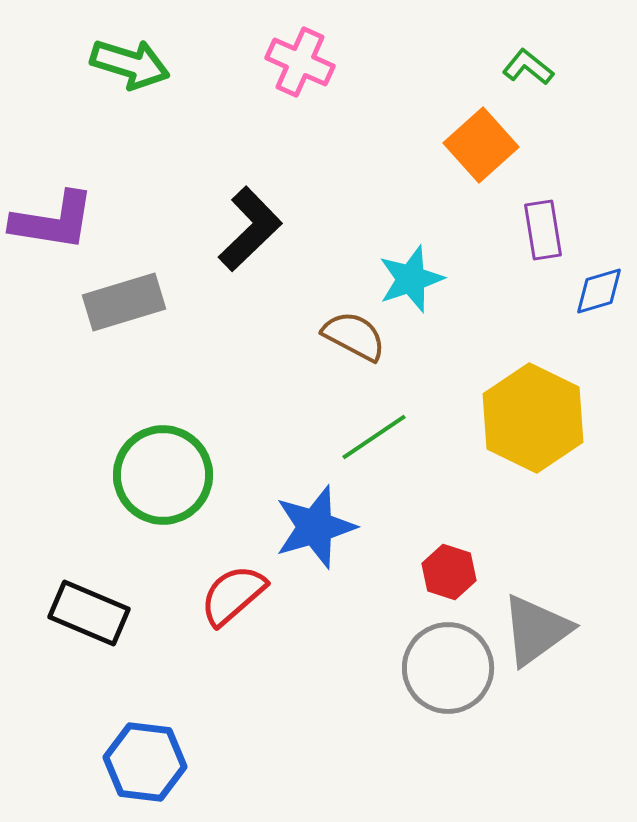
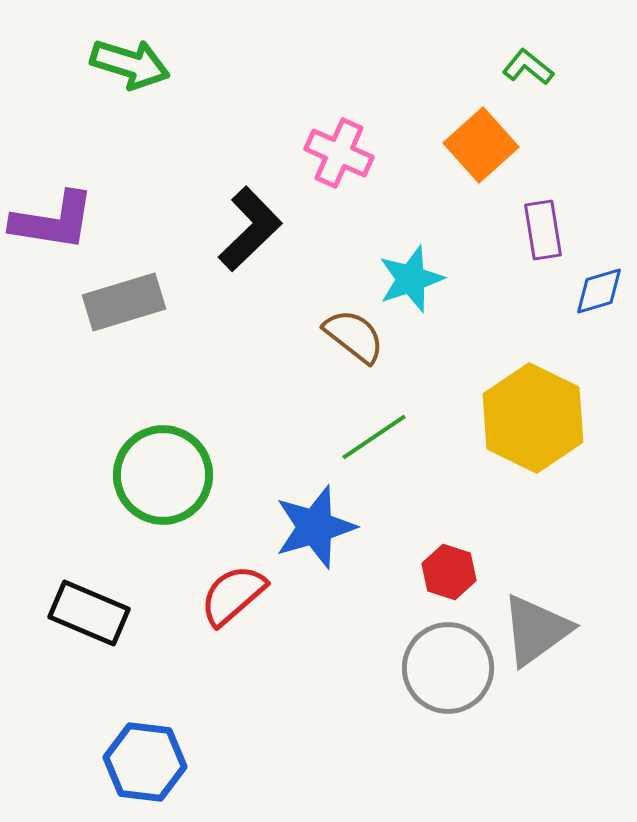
pink cross: moved 39 px right, 91 px down
brown semicircle: rotated 10 degrees clockwise
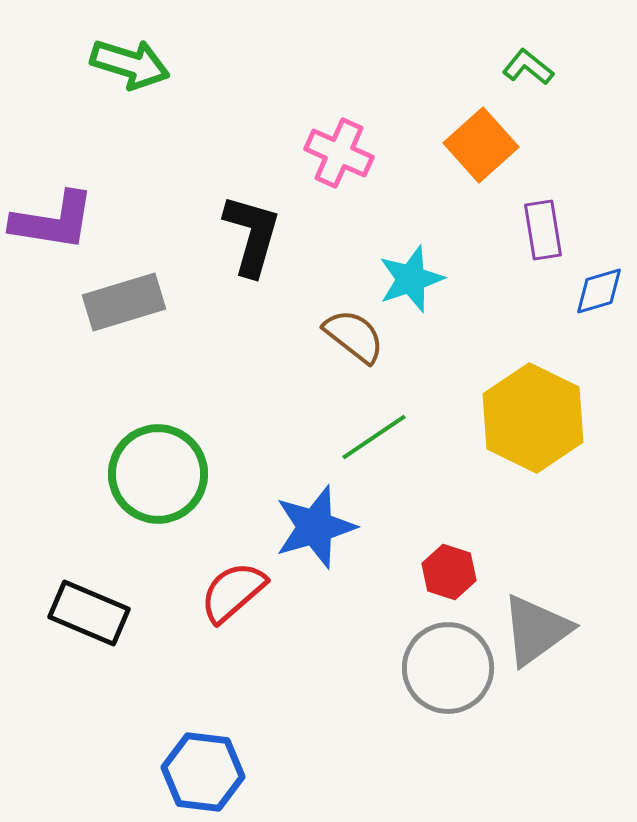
black L-shape: moved 2 px right, 6 px down; rotated 30 degrees counterclockwise
green circle: moved 5 px left, 1 px up
red semicircle: moved 3 px up
blue hexagon: moved 58 px right, 10 px down
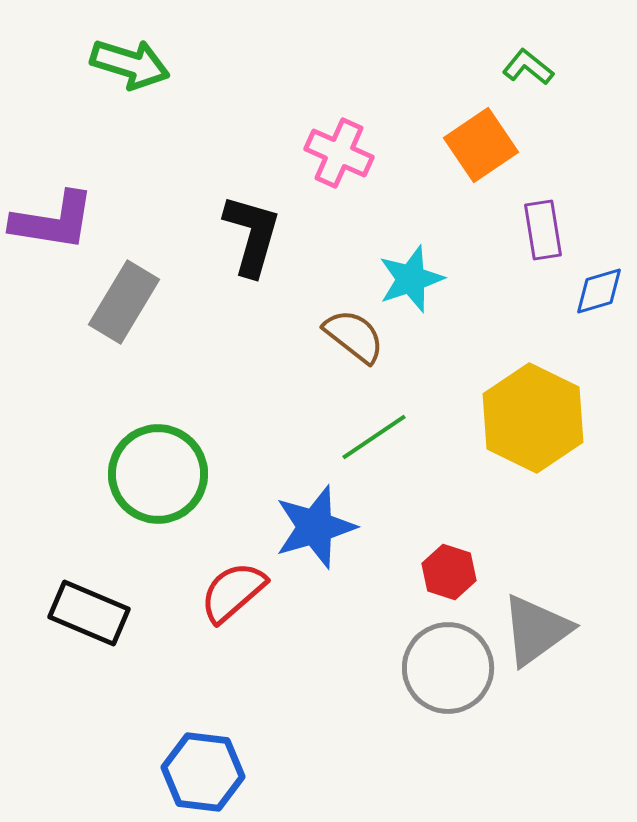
orange square: rotated 8 degrees clockwise
gray rectangle: rotated 42 degrees counterclockwise
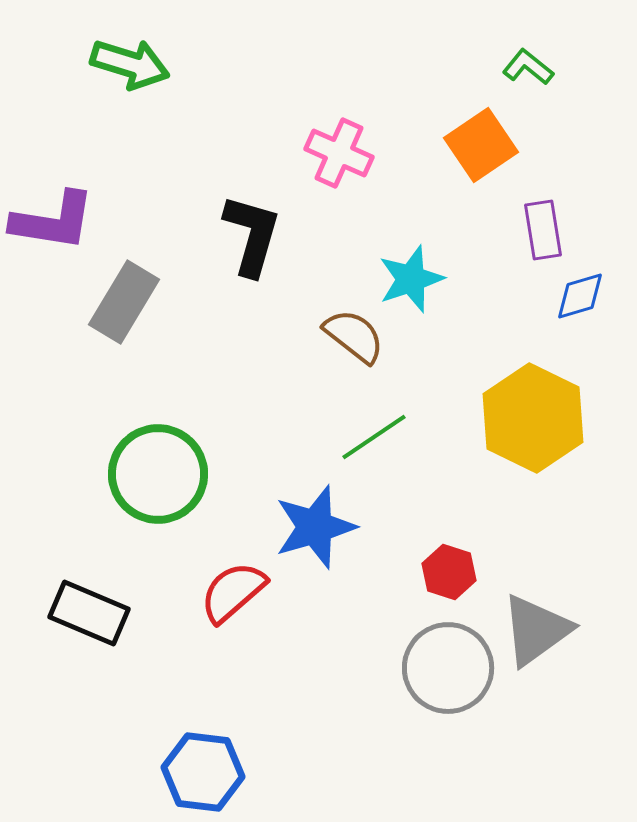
blue diamond: moved 19 px left, 5 px down
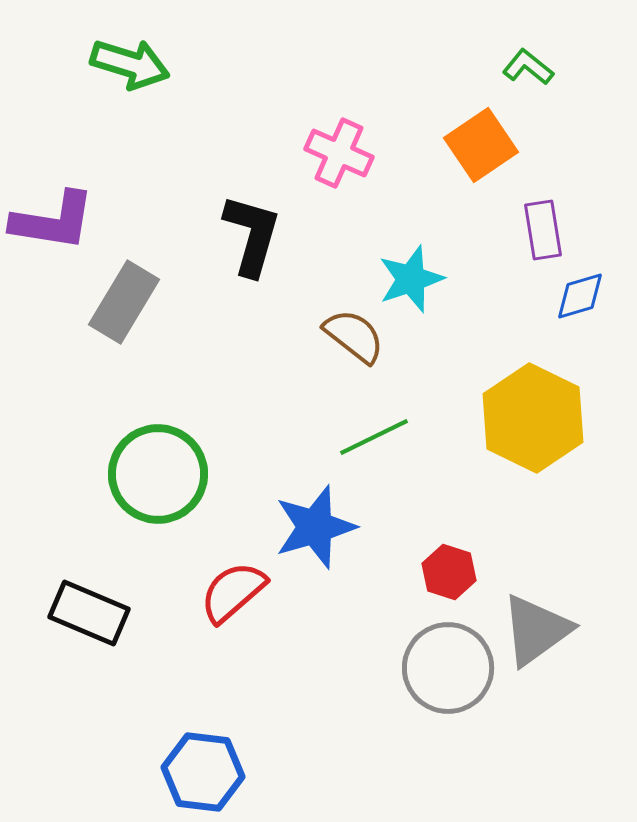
green line: rotated 8 degrees clockwise
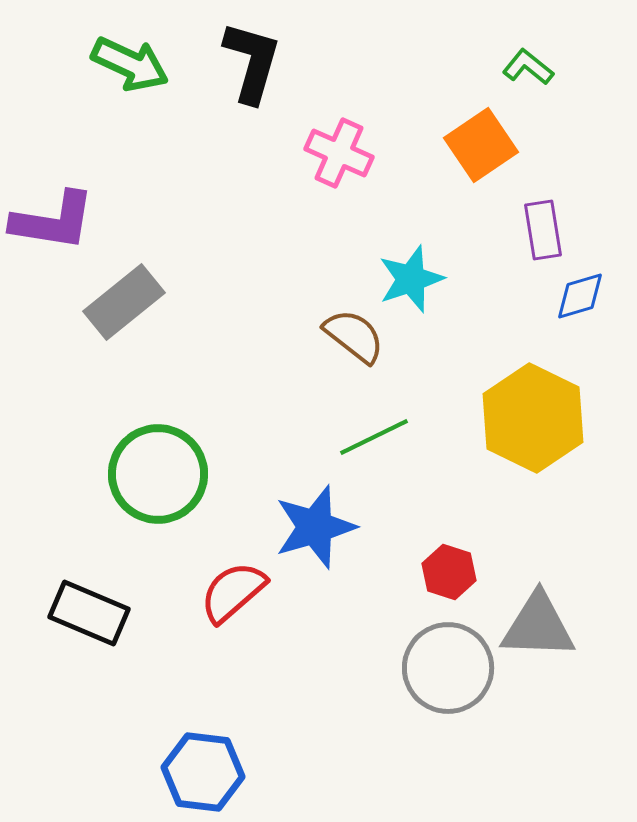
green arrow: rotated 8 degrees clockwise
black L-shape: moved 173 px up
gray rectangle: rotated 20 degrees clockwise
gray triangle: moved 2 px right, 4 px up; rotated 38 degrees clockwise
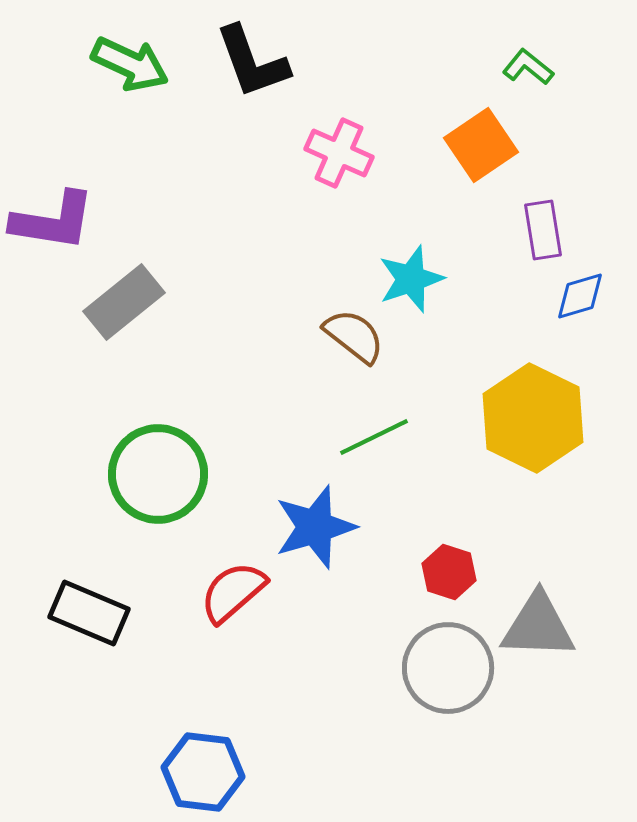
black L-shape: rotated 144 degrees clockwise
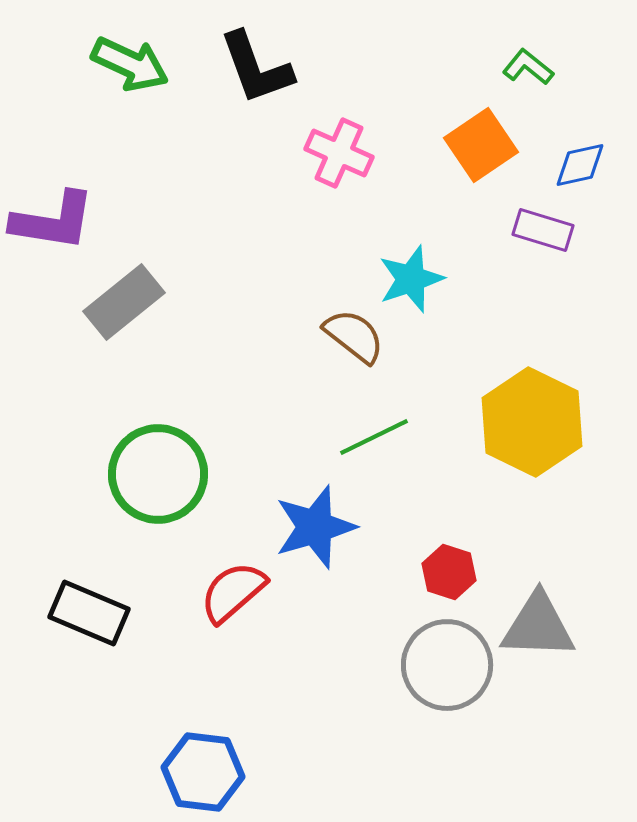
black L-shape: moved 4 px right, 6 px down
purple rectangle: rotated 64 degrees counterclockwise
blue diamond: moved 131 px up; rotated 4 degrees clockwise
yellow hexagon: moved 1 px left, 4 px down
gray circle: moved 1 px left, 3 px up
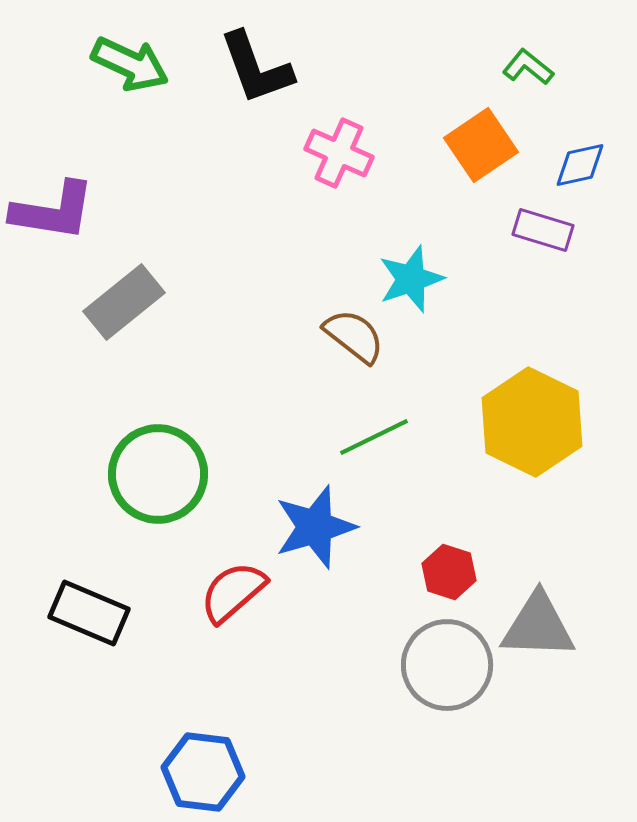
purple L-shape: moved 10 px up
